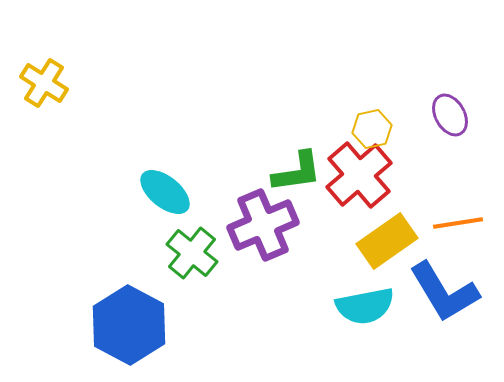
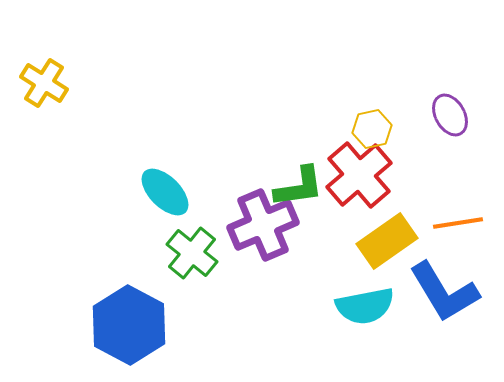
green L-shape: moved 2 px right, 15 px down
cyan ellipse: rotated 6 degrees clockwise
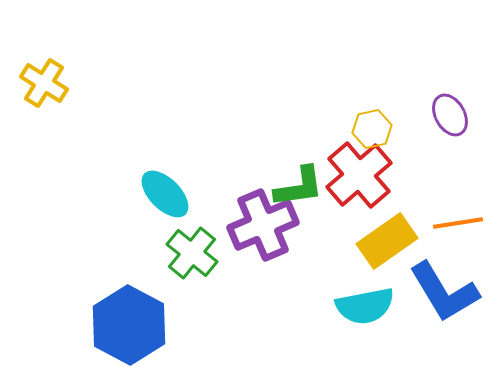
cyan ellipse: moved 2 px down
